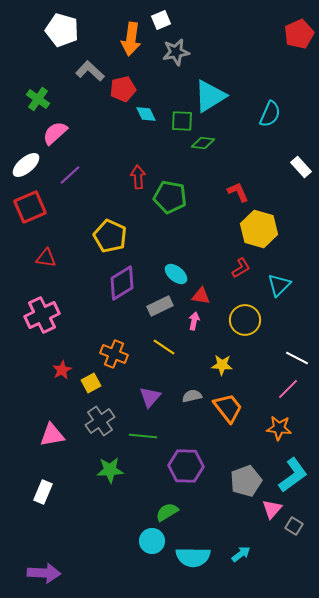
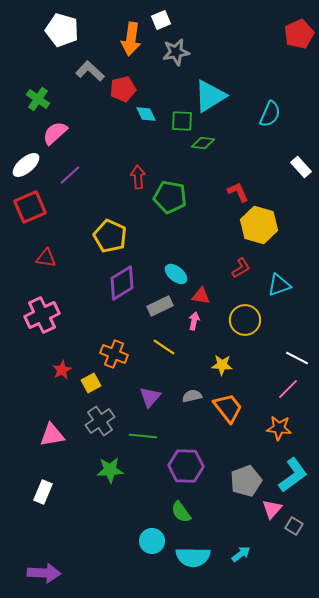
yellow hexagon at (259, 229): moved 4 px up
cyan triangle at (279, 285): rotated 25 degrees clockwise
green semicircle at (167, 512): moved 14 px right; rotated 95 degrees counterclockwise
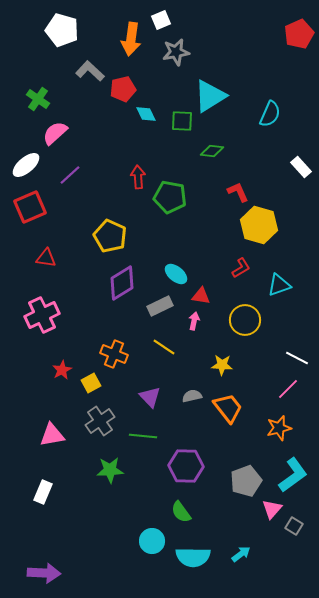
green diamond at (203, 143): moved 9 px right, 8 px down
purple triangle at (150, 397): rotated 25 degrees counterclockwise
orange star at (279, 428): rotated 20 degrees counterclockwise
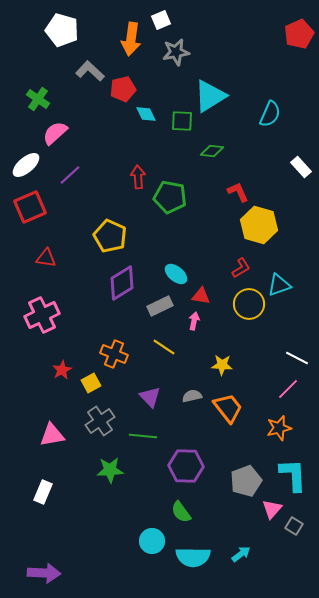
yellow circle at (245, 320): moved 4 px right, 16 px up
cyan L-shape at (293, 475): rotated 57 degrees counterclockwise
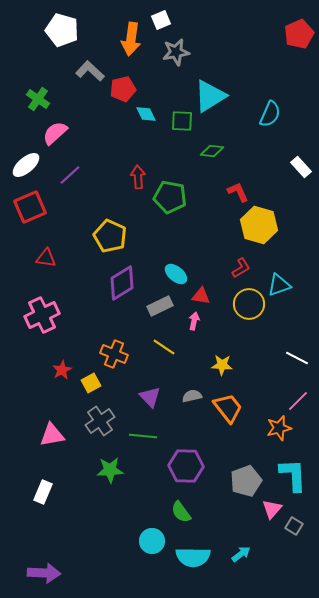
pink line at (288, 389): moved 10 px right, 12 px down
